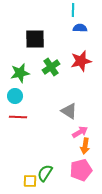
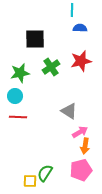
cyan line: moved 1 px left
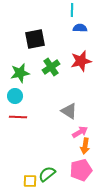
black square: rotated 10 degrees counterclockwise
green semicircle: moved 2 px right, 1 px down; rotated 18 degrees clockwise
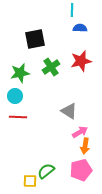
green semicircle: moved 1 px left, 3 px up
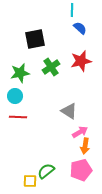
blue semicircle: rotated 40 degrees clockwise
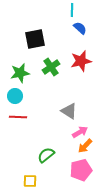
orange arrow: rotated 35 degrees clockwise
green semicircle: moved 16 px up
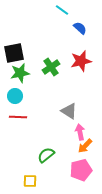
cyan line: moved 10 px left; rotated 56 degrees counterclockwise
black square: moved 21 px left, 14 px down
pink arrow: rotated 70 degrees counterclockwise
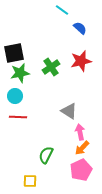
orange arrow: moved 3 px left, 2 px down
green semicircle: rotated 24 degrees counterclockwise
pink pentagon: rotated 10 degrees counterclockwise
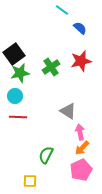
black square: moved 1 px down; rotated 25 degrees counterclockwise
gray triangle: moved 1 px left
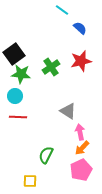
green star: moved 1 px right, 1 px down; rotated 18 degrees clockwise
